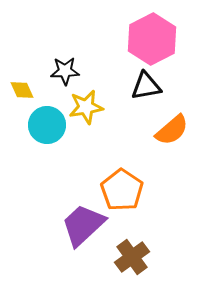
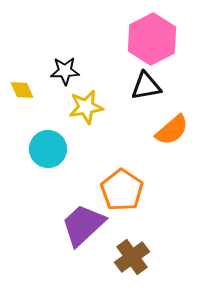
cyan circle: moved 1 px right, 24 px down
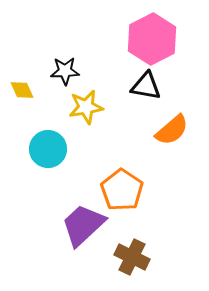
black triangle: rotated 20 degrees clockwise
brown cross: rotated 28 degrees counterclockwise
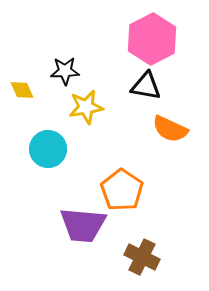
orange semicircle: moved 2 px left, 1 px up; rotated 66 degrees clockwise
purple trapezoid: rotated 132 degrees counterclockwise
brown cross: moved 10 px right
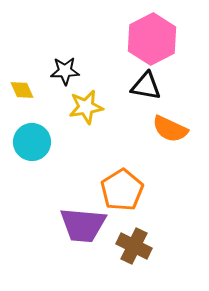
cyan circle: moved 16 px left, 7 px up
orange pentagon: rotated 6 degrees clockwise
brown cross: moved 8 px left, 11 px up
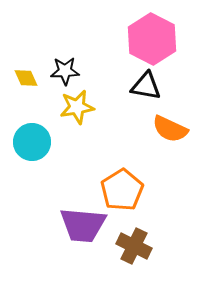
pink hexagon: rotated 6 degrees counterclockwise
yellow diamond: moved 4 px right, 12 px up
yellow star: moved 9 px left
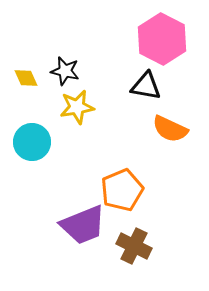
pink hexagon: moved 10 px right
black star: rotated 16 degrees clockwise
orange pentagon: rotated 9 degrees clockwise
purple trapezoid: rotated 27 degrees counterclockwise
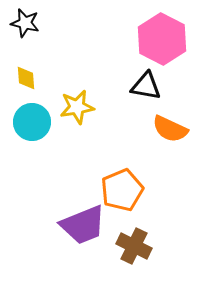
black star: moved 40 px left, 48 px up
yellow diamond: rotated 20 degrees clockwise
cyan circle: moved 20 px up
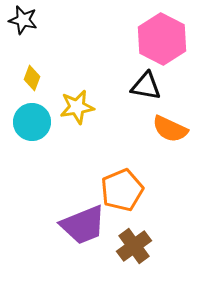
black star: moved 2 px left, 3 px up
yellow diamond: moved 6 px right; rotated 25 degrees clockwise
brown cross: rotated 28 degrees clockwise
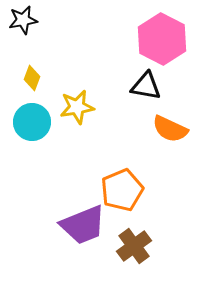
black star: rotated 24 degrees counterclockwise
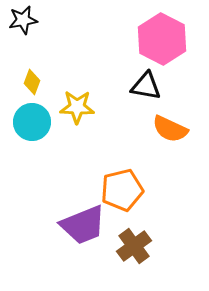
yellow diamond: moved 4 px down
yellow star: rotated 12 degrees clockwise
orange pentagon: rotated 9 degrees clockwise
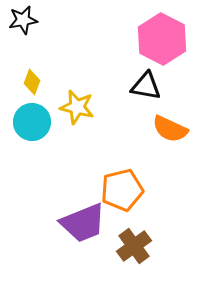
yellow star: rotated 12 degrees clockwise
purple trapezoid: moved 2 px up
